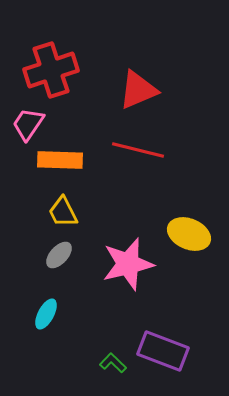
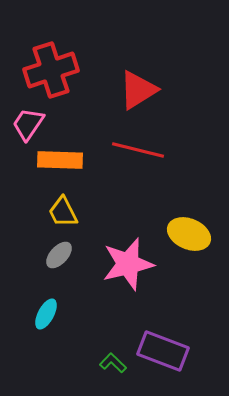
red triangle: rotated 9 degrees counterclockwise
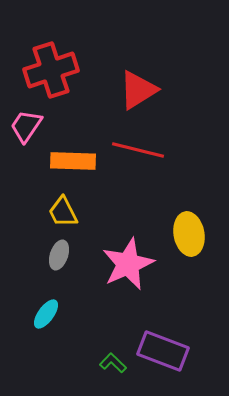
pink trapezoid: moved 2 px left, 2 px down
orange rectangle: moved 13 px right, 1 px down
yellow ellipse: rotated 57 degrees clockwise
gray ellipse: rotated 24 degrees counterclockwise
pink star: rotated 10 degrees counterclockwise
cyan ellipse: rotated 8 degrees clockwise
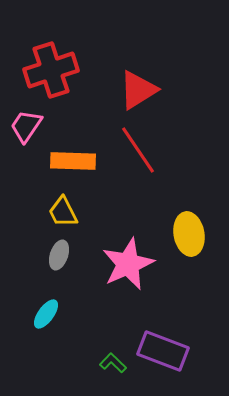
red line: rotated 42 degrees clockwise
